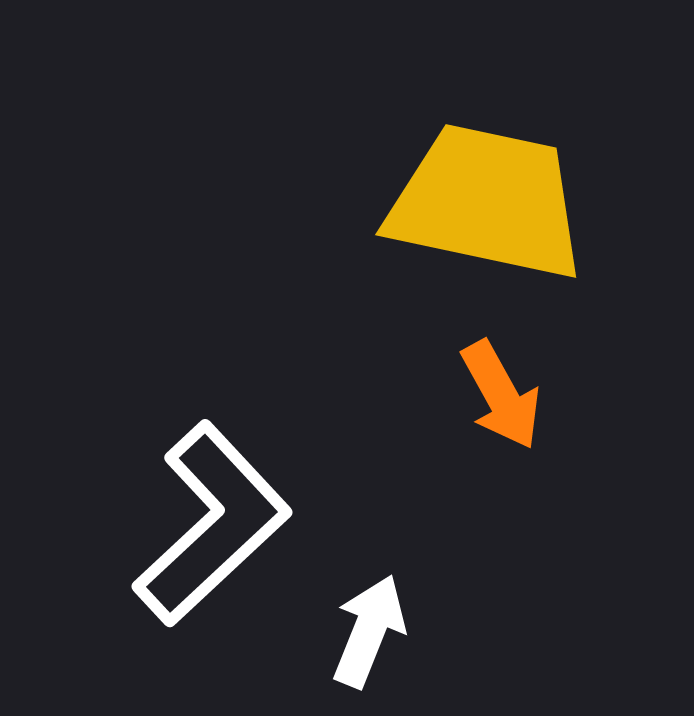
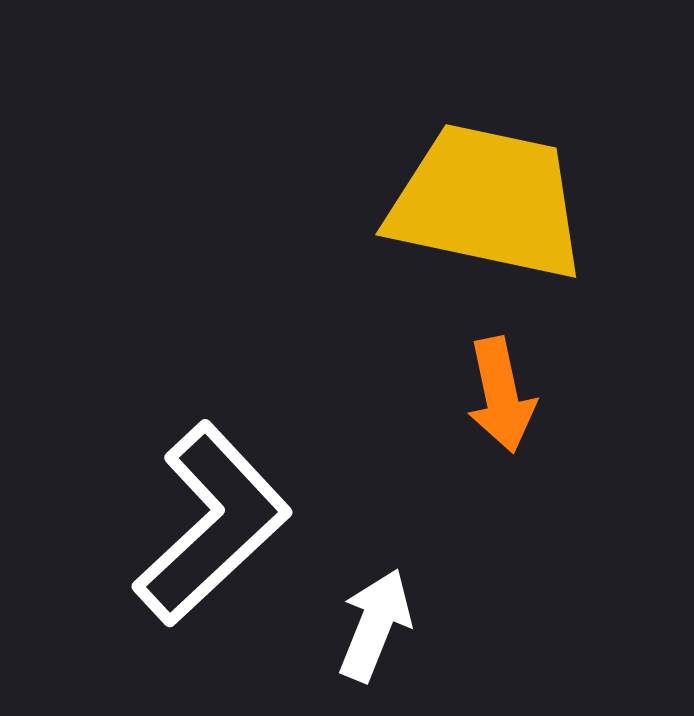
orange arrow: rotated 17 degrees clockwise
white arrow: moved 6 px right, 6 px up
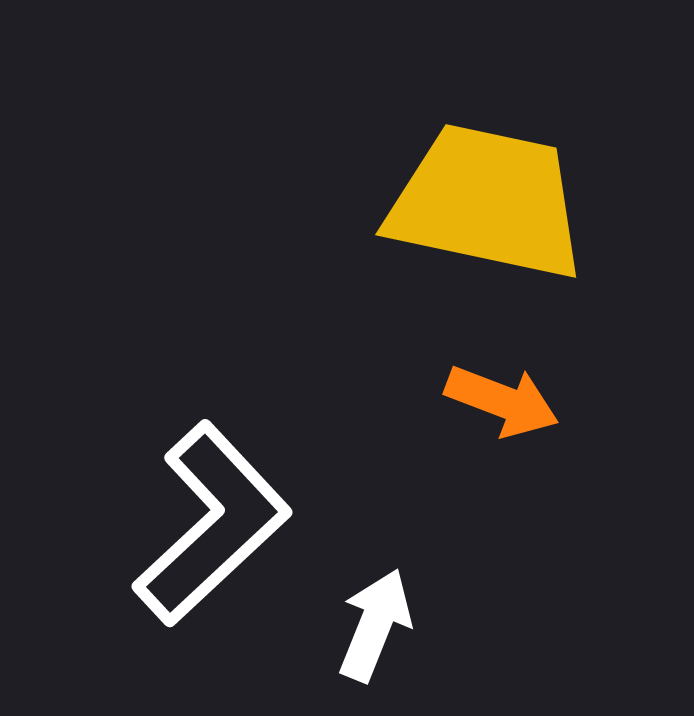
orange arrow: moved 1 px right, 6 px down; rotated 57 degrees counterclockwise
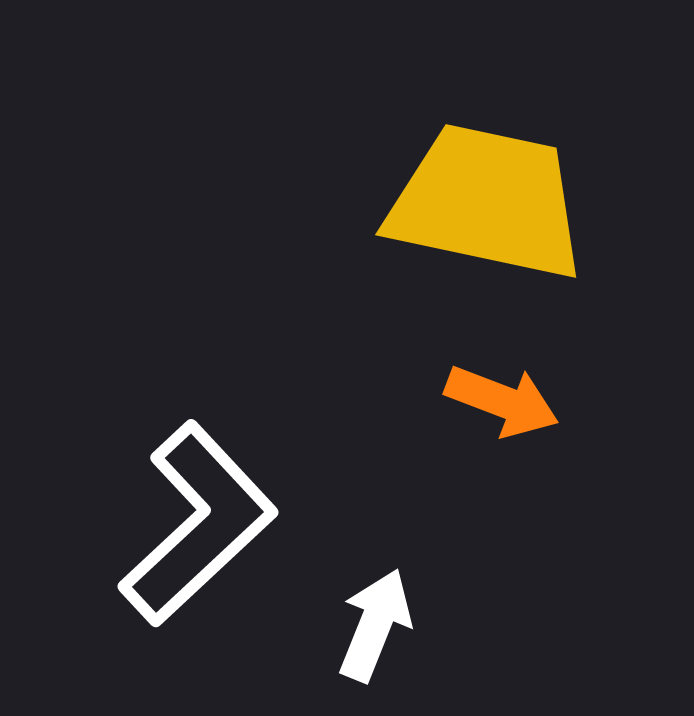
white L-shape: moved 14 px left
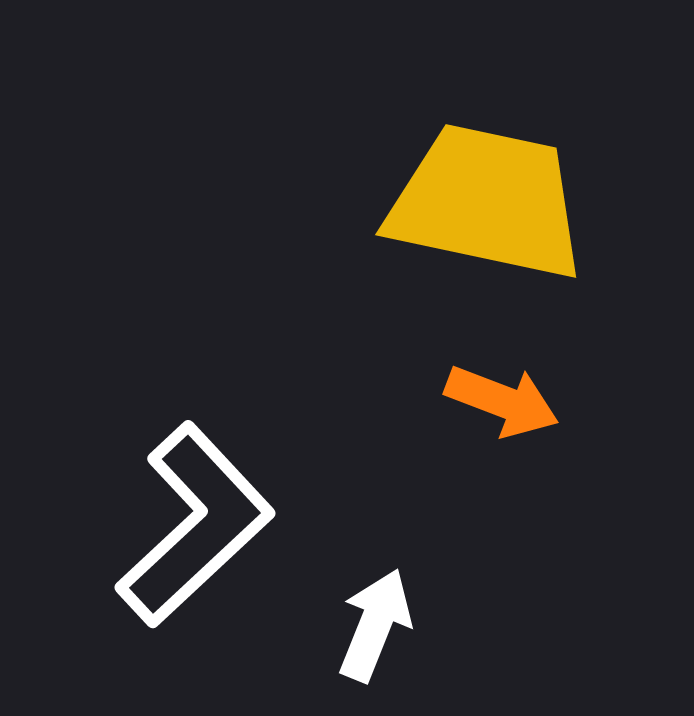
white L-shape: moved 3 px left, 1 px down
